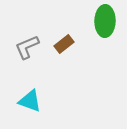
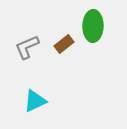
green ellipse: moved 12 px left, 5 px down
cyan triangle: moved 5 px right; rotated 45 degrees counterclockwise
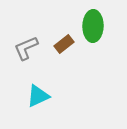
gray L-shape: moved 1 px left, 1 px down
cyan triangle: moved 3 px right, 5 px up
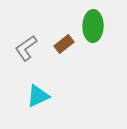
gray L-shape: rotated 12 degrees counterclockwise
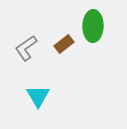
cyan triangle: rotated 35 degrees counterclockwise
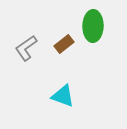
cyan triangle: moved 25 px right; rotated 40 degrees counterclockwise
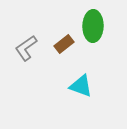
cyan triangle: moved 18 px right, 10 px up
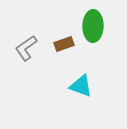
brown rectangle: rotated 18 degrees clockwise
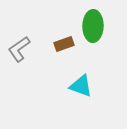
gray L-shape: moved 7 px left, 1 px down
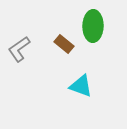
brown rectangle: rotated 60 degrees clockwise
